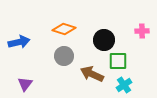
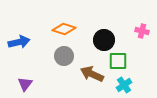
pink cross: rotated 16 degrees clockwise
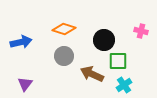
pink cross: moved 1 px left
blue arrow: moved 2 px right
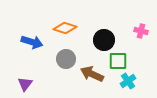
orange diamond: moved 1 px right, 1 px up
blue arrow: moved 11 px right; rotated 30 degrees clockwise
gray circle: moved 2 px right, 3 px down
cyan cross: moved 4 px right, 4 px up
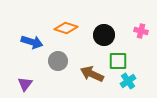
orange diamond: moved 1 px right
black circle: moved 5 px up
gray circle: moved 8 px left, 2 px down
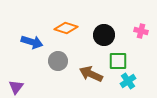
brown arrow: moved 1 px left
purple triangle: moved 9 px left, 3 px down
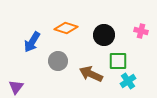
blue arrow: rotated 105 degrees clockwise
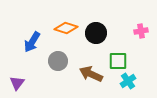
pink cross: rotated 24 degrees counterclockwise
black circle: moved 8 px left, 2 px up
purple triangle: moved 1 px right, 4 px up
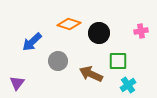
orange diamond: moved 3 px right, 4 px up
black circle: moved 3 px right
blue arrow: rotated 15 degrees clockwise
cyan cross: moved 4 px down
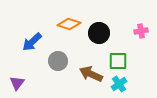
cyan cross: moved 9 px left, 1 px up
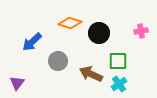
orange diamond: moved 1 px right, 1 px up
